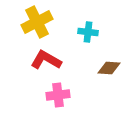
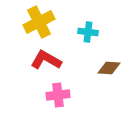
yellow cross: moved 2 px right
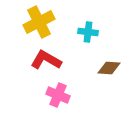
pink cross: rotated 30 degrees clockwise
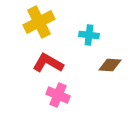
cyan cross: moved 1 px right, 3 px down
red L-shape: moved 2 px right, 3 px down
brown diamond: moved 1 px right, 3 px up
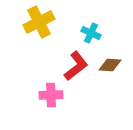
cyan cross: moved 2 px right, 2 px up; rotated 18 degrees clockwise
red L-shape: moved 28 px right, 3 px down; rotated 112 degrees clockwise
pink cross: moved 7 px left; rotated 25 degrees counterclockwise
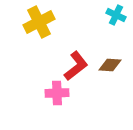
cyan cross: moved 25 px right, 18 px up
pink cross: moved 6 px right, 2 px up
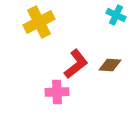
red L-shape: moved 2 px up
pink cross: moved 1 px up
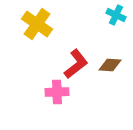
yellow cross: moved 2 px left, 2 px down; rotated 28 degrees counterclockwise
